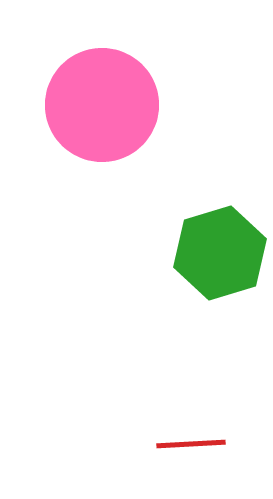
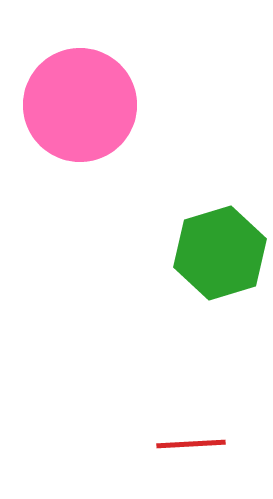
pink circle: moved 22 px left
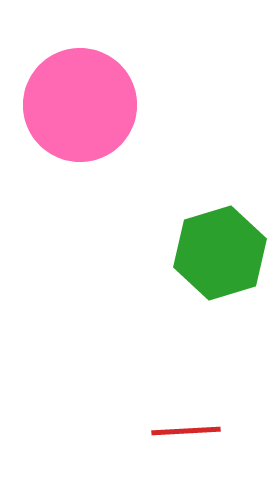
red line: moved 5 px left, 13 px up
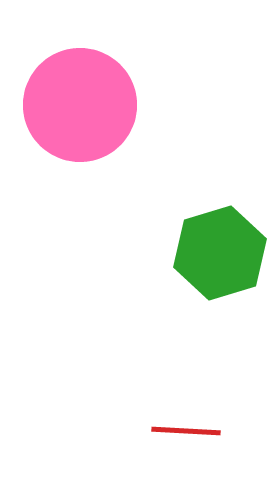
red line: rotated 6 degrees clockwise
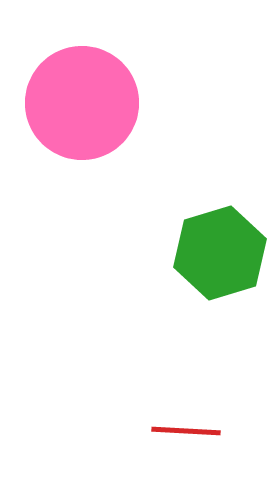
pink circle: moved 2 px right, 2 px up
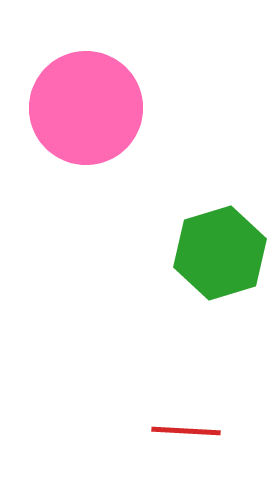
pink circle: moved 4 px right, 5 px down
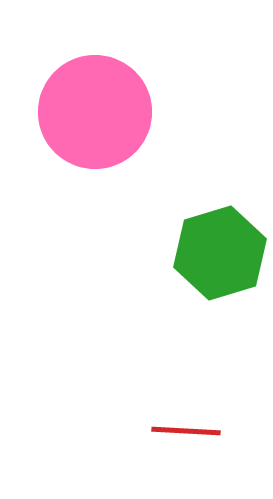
pink circle: moved 9 px right, 4 px down
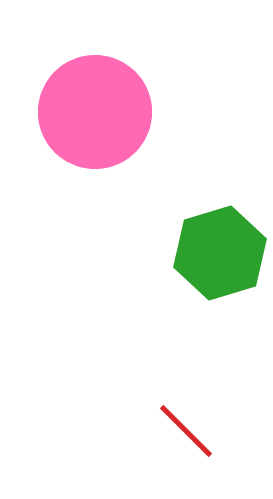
red line: rotated 42 degrees clockwise
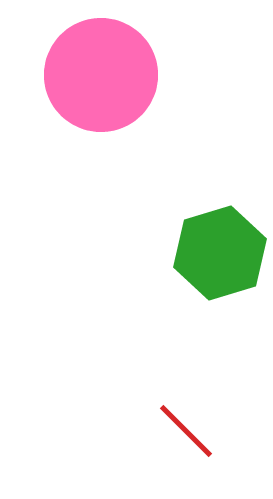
pink circle: moved 6 px right, 37 px up
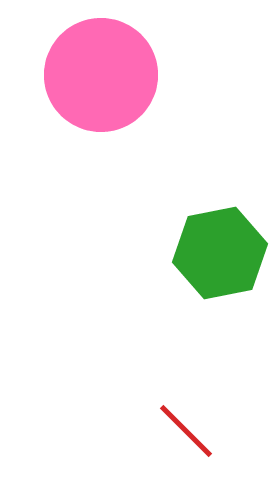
green hexagon: rotated 6 degrees clockwise
